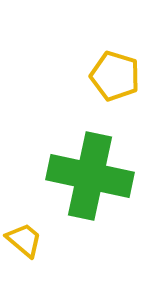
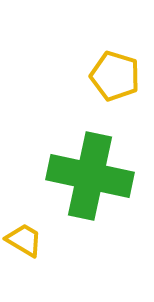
yellow trapezoid: rotated 9 degrees counterclockwise
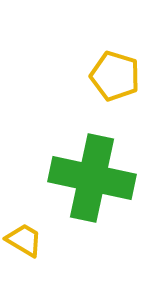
green cross: moved 2 px right, 2 px down
